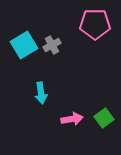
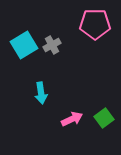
pink arrow: rotated 15 degrees counterclockwise
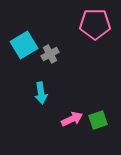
gray cross: moved 2 px left, 9 px down
green square: moved 6 px left, 2 px down; rotated 18 degrees clockwise
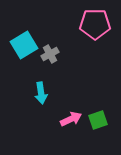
pink arrow: moved 1 px left
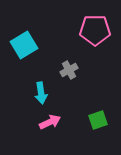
pink pentagon: moved 6 px down
gray cross: moved 19 px right, 16 px down
pink arrow: moved 21 px left, 3 px down
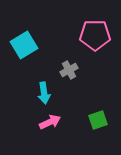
pink pentagon: moved 5 px down
cyan arrow: moved 3 px right
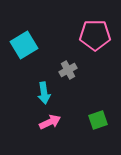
gray cross: moved 1 px left
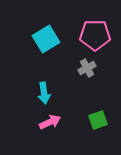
cyan square: moved 22 px right, 6 px up
gray cross: moved 19 px right, 2 px up
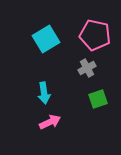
pink pentagon: rotated 12 degrees clockwise
green square: moved 21 px up
